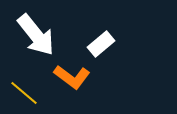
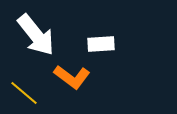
white rectangle: rotated 36 degrees clockwise
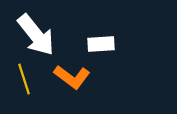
yellow line: moved 14 px up; rotated 32 degrees clockwise
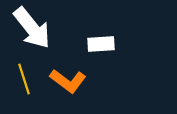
white arrow: moved 4 px left, 7 px up
orange L-shape: moved 4 px left, 4 px down
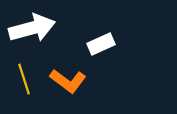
white arrow: rotated 66 degrees counterclockwise
white rectangle: rotated 20 degrees counterclockwise
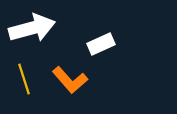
orange L-shape: moved 2 px right, 1 px up; rotated 12 degrees clockwise
